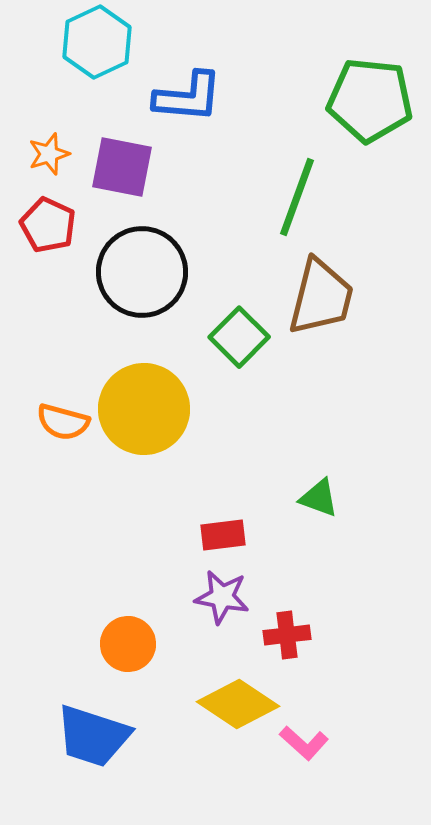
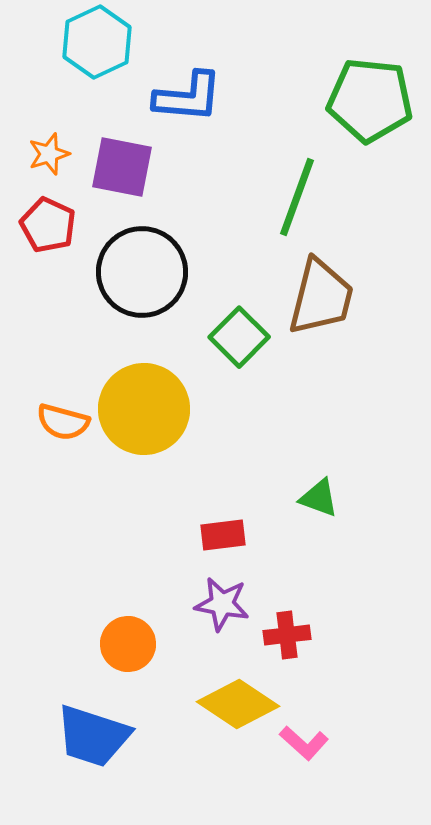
purple star: moved 7 px down
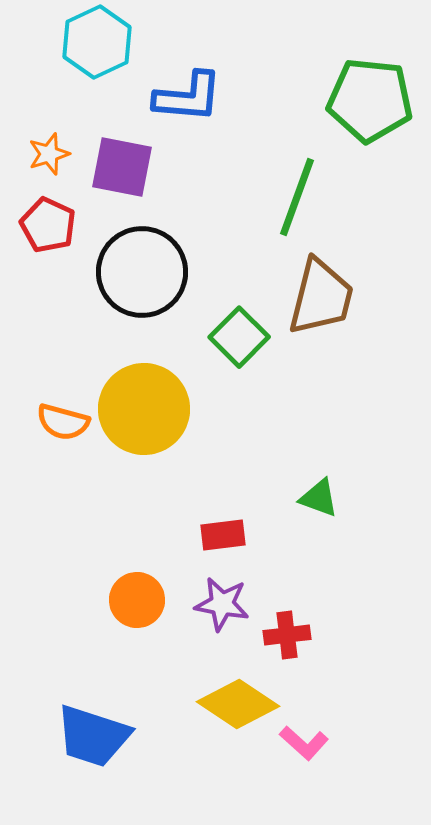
orange circle: moved 9 px right, 44 px up
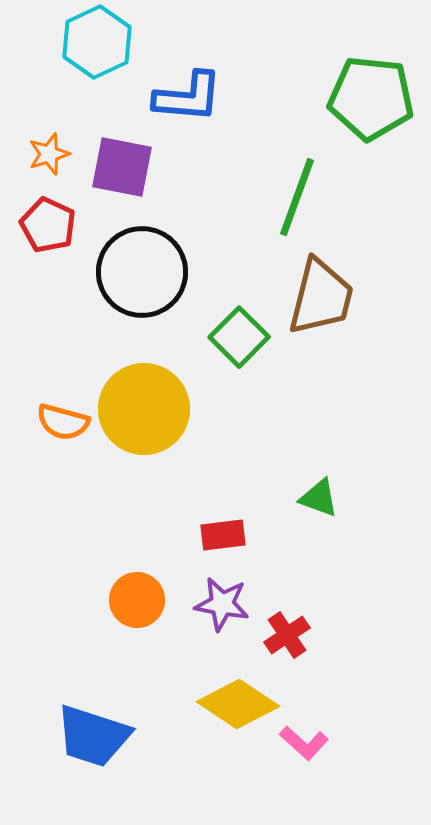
green pentagon: moved 1 px right, 2 px up
red cross: rotated 27 degrees counterclockwise
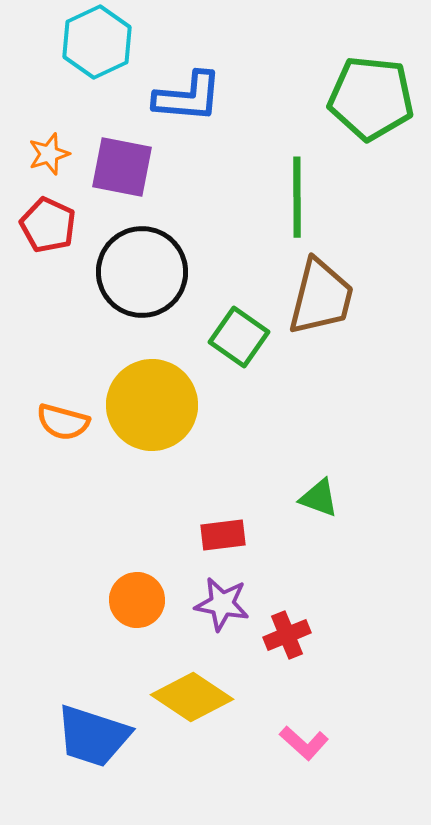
green line: rotated 20 degrees counterclockwise
green square: rotated 10 degrees counterclockwise
yellow circle: moved 8 px right, 4 px up
red cross: rotated 12 degrees clockwise
yellow diamond: moved 46 px left, 7 px up
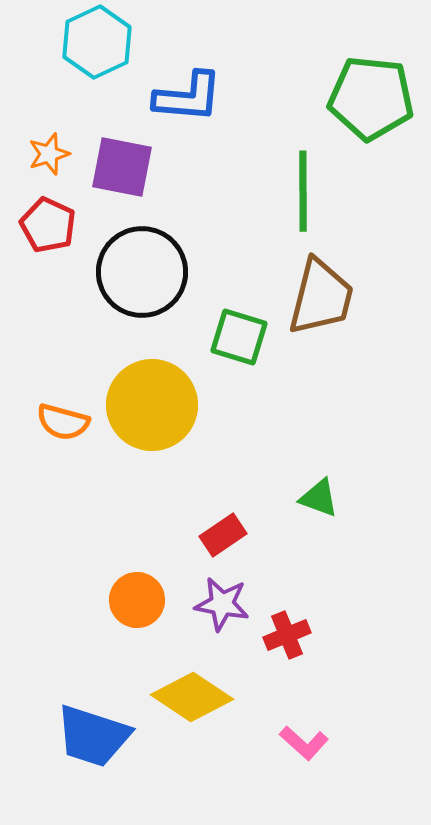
green line: moved 6 px right, 6 px up
green square: rotated 18 degrees counterclockwise
red rectangle: rotated 27 degrees counterclockwise
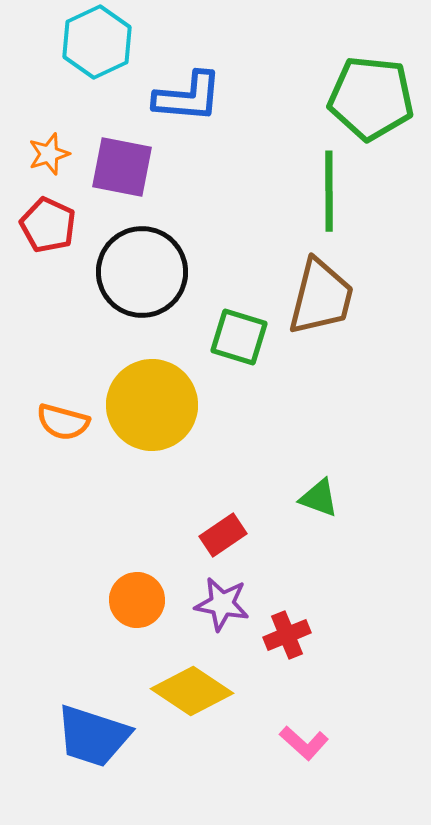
green line: moved 26 px right
yellow diamond: moved 6 px up
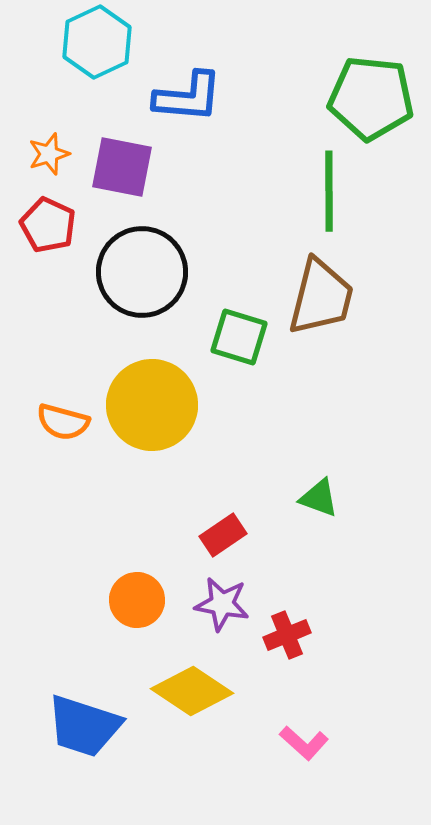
blue trapezoid: moved 9 px left, 10 px up
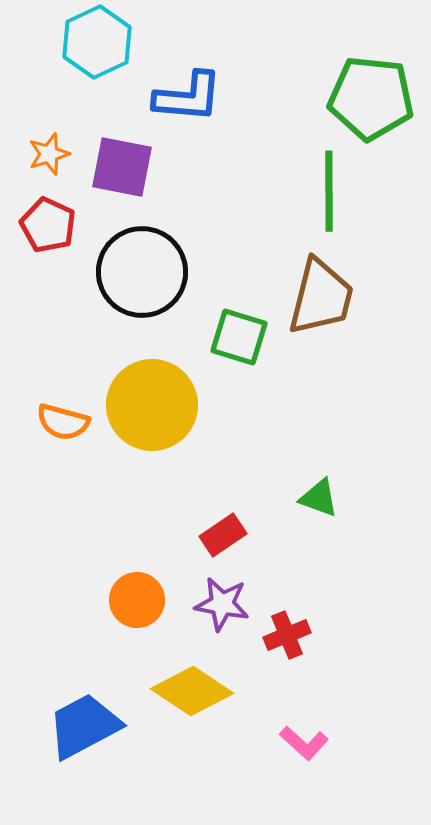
blue trapezoid: rotated 134 degrees clockwise
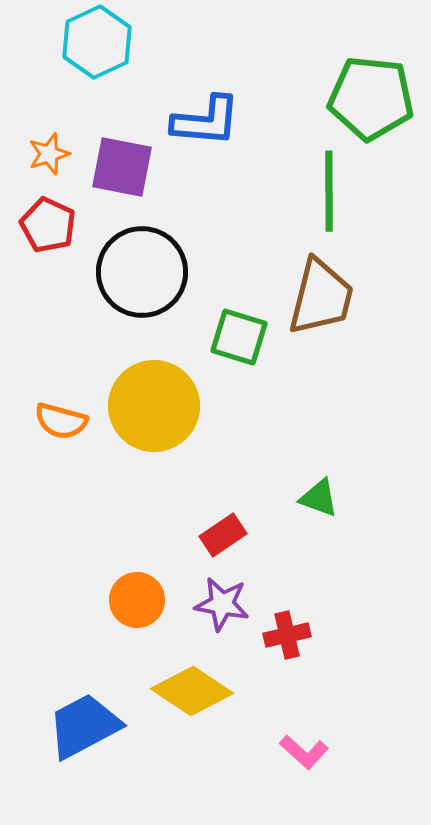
blue L-shape: moved 18 px right, 24 px down
yellow circle: moved 2 px right, 1 px down
orange semicircle: moved 2 px left, 1 px up
red cross: rotated 9 degrees clockwise
pink L-shape: moved 9 px down
